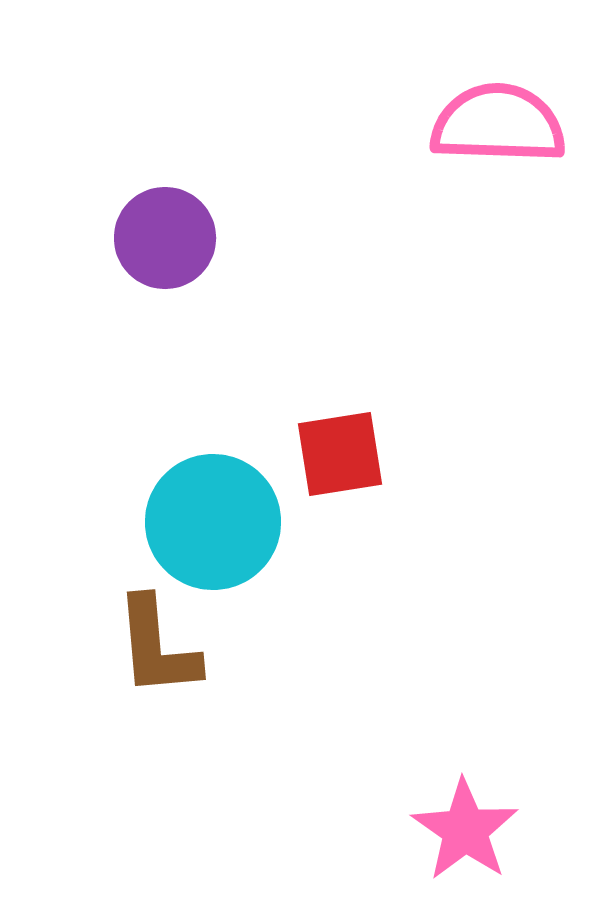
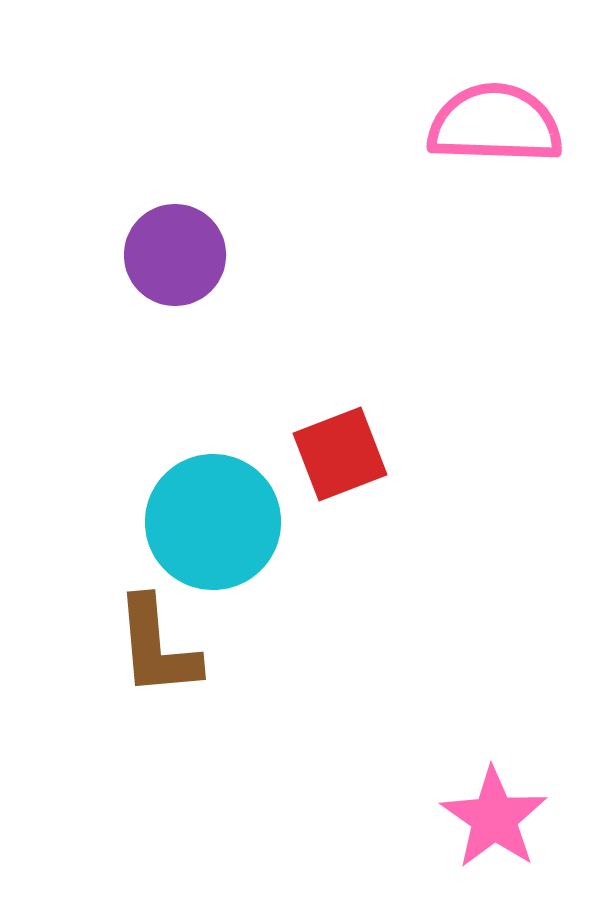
pink semicircle: moved 3 px left
purple circle: moved 10 px right, 17 px down
red square: rotated 12 degrees counterclockwise
pink star: moved 29 px right, 12 px up
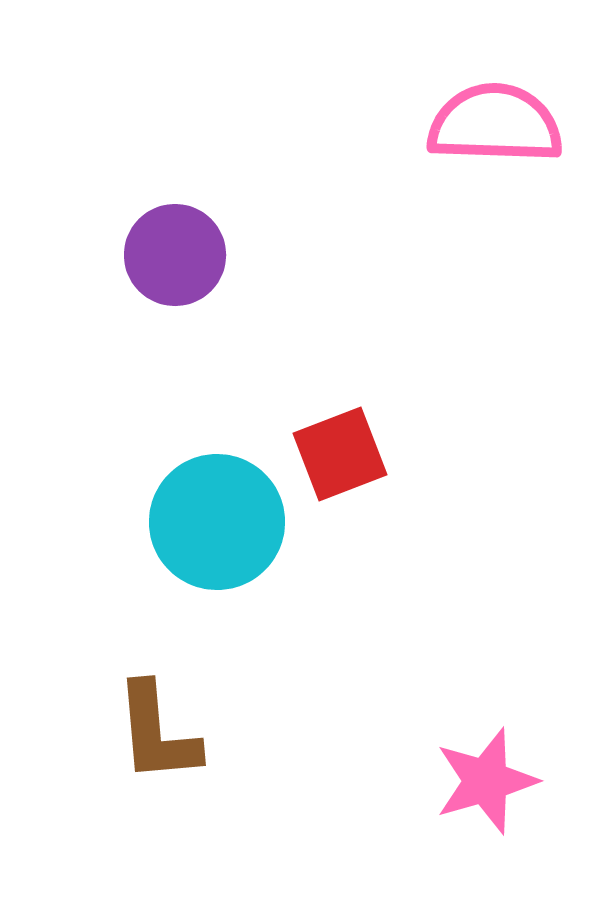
cyan circle: moved 4 px right
brown L-shape: moved 86 px down
pink star: moved 8 px left, 37 px up; rotated 21 degrees clockwise
